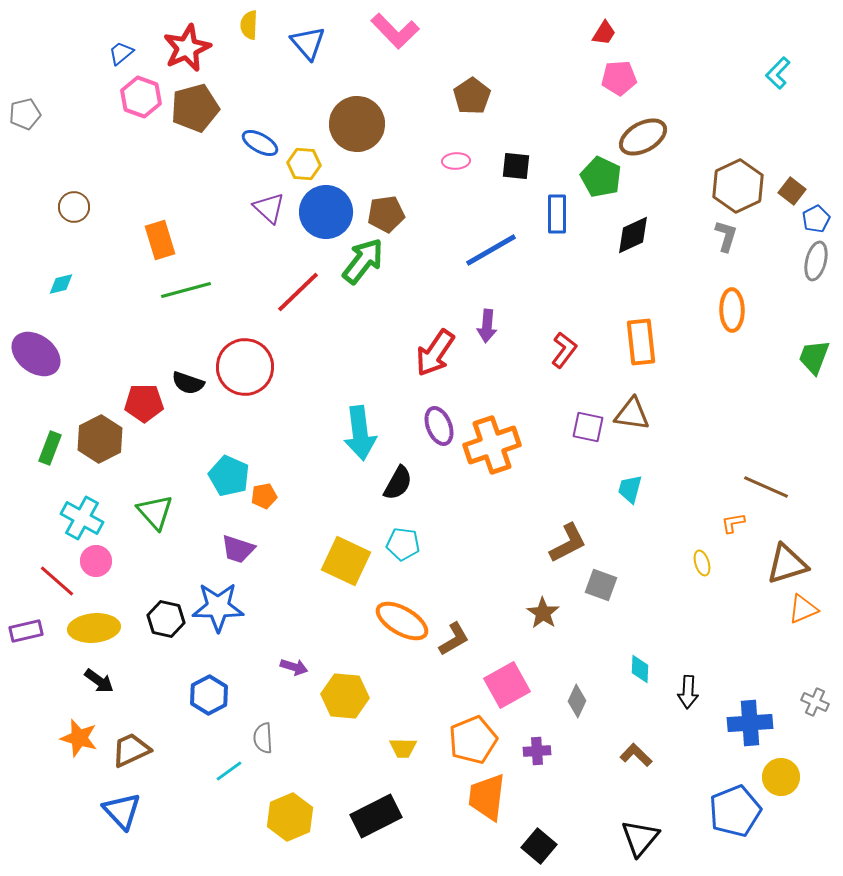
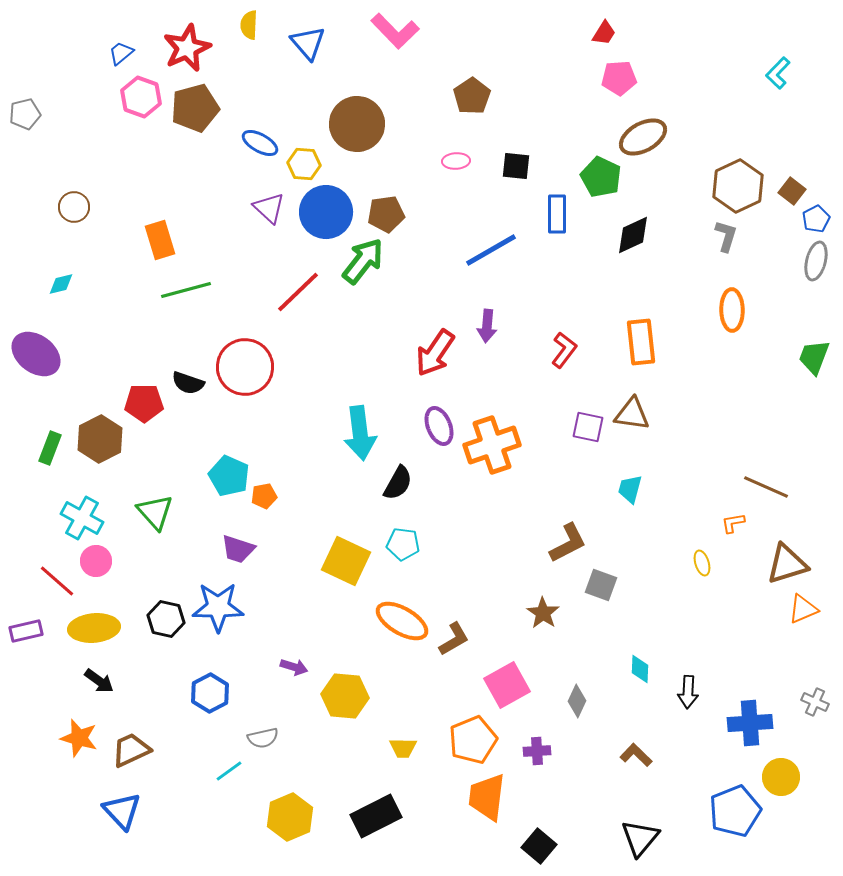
blue hexagon at (209, 695): moved 1 px right, 2 px up
gray semicircle at (263, 738): rotated 100 degrees counterclockwise
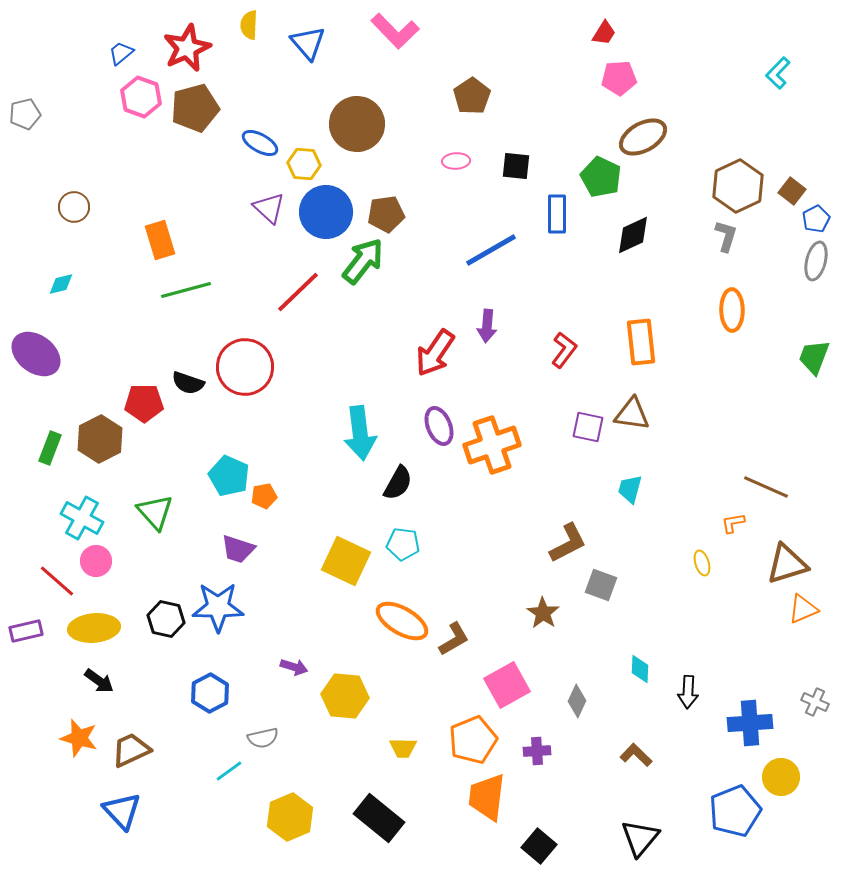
black rectangle at (376, 816): moved 3 px right, 2 px down; rotated 66 degrees clockwise
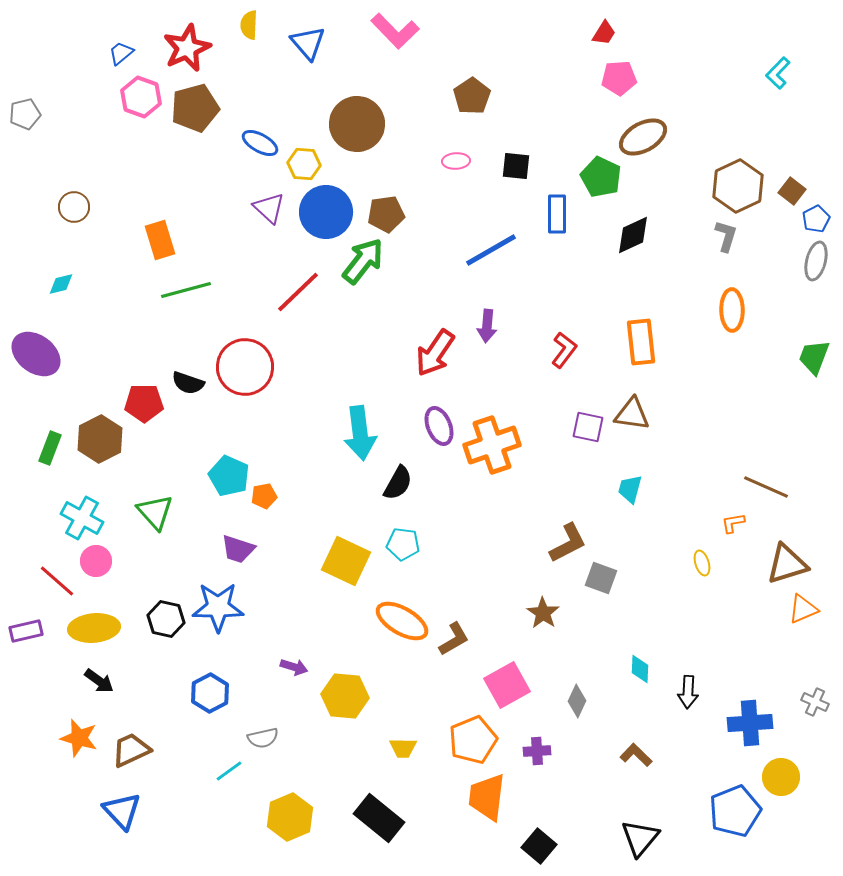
gray square at (601, 585): moved 7 px up
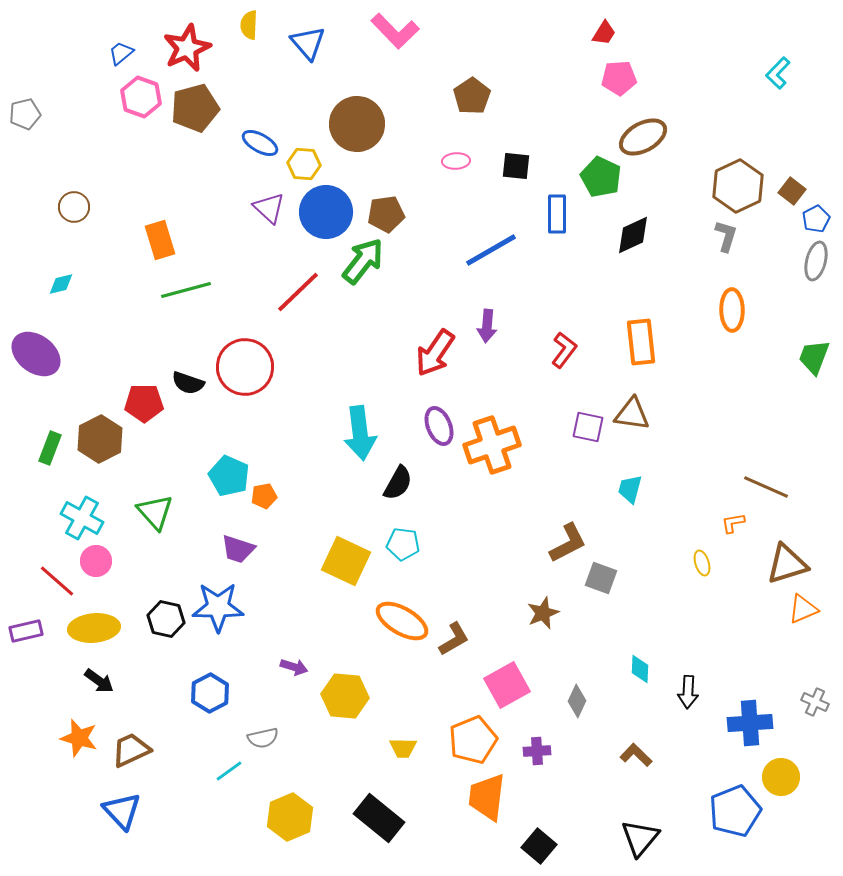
brown star at (543, 613): rotated 16 degrees clockwise
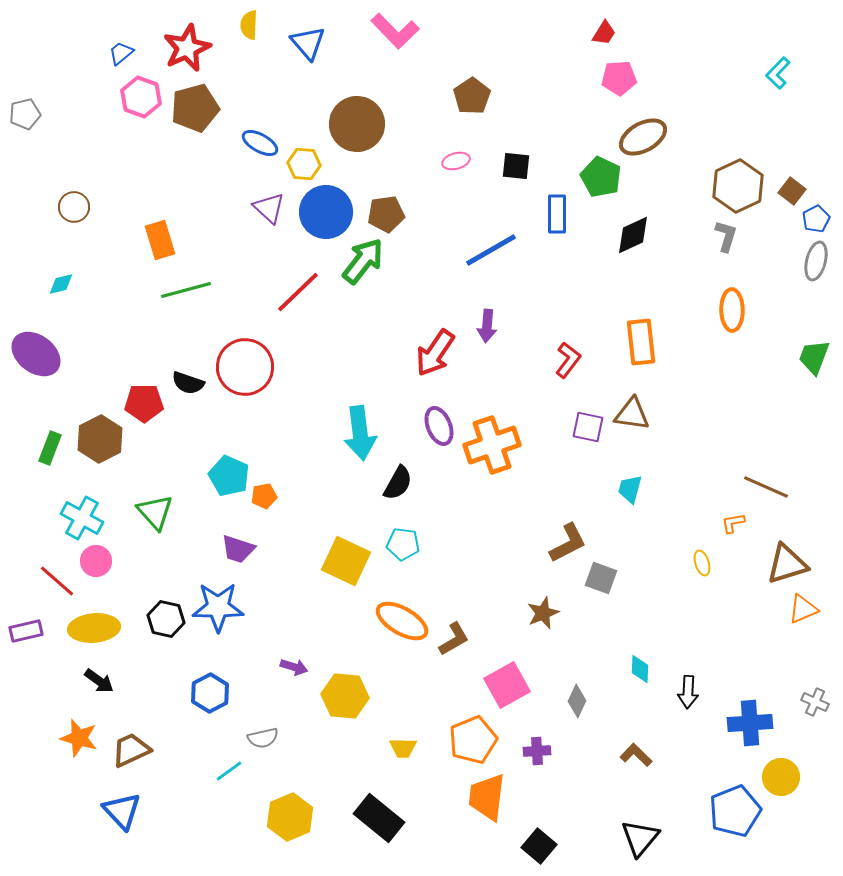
pink ellipse at (456, 161): rotated 12 degrees counterclockwise
red L-shape at (564, 350): moved 4 px right, 10 px down
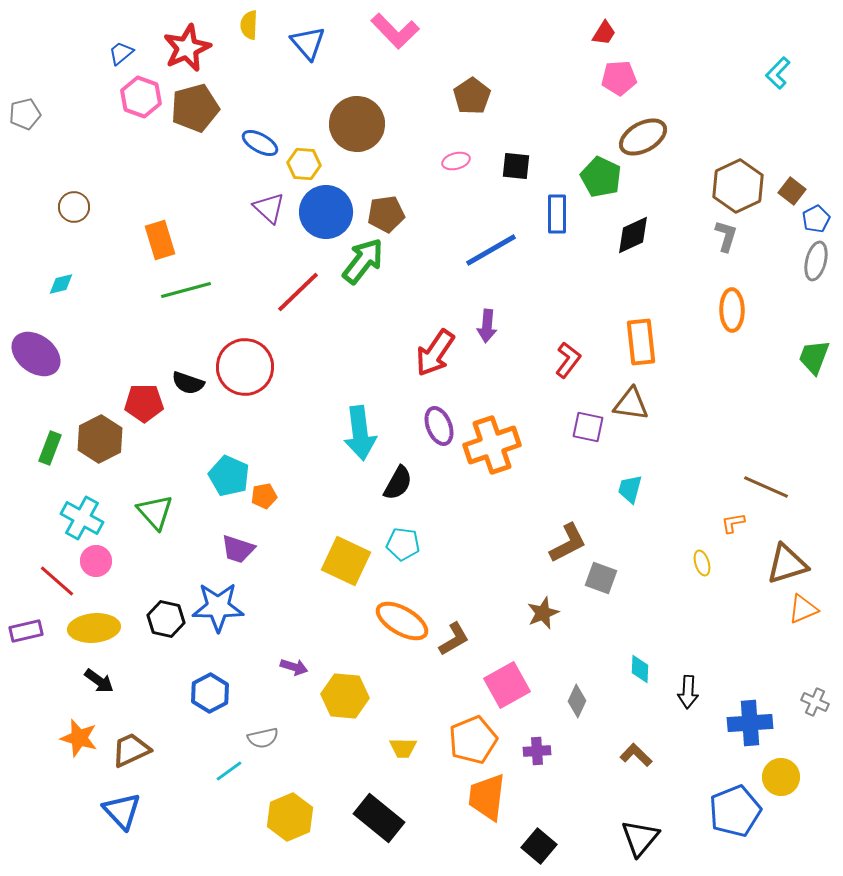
brown triangle at (632, 414): moved 1 px left, 10 px up
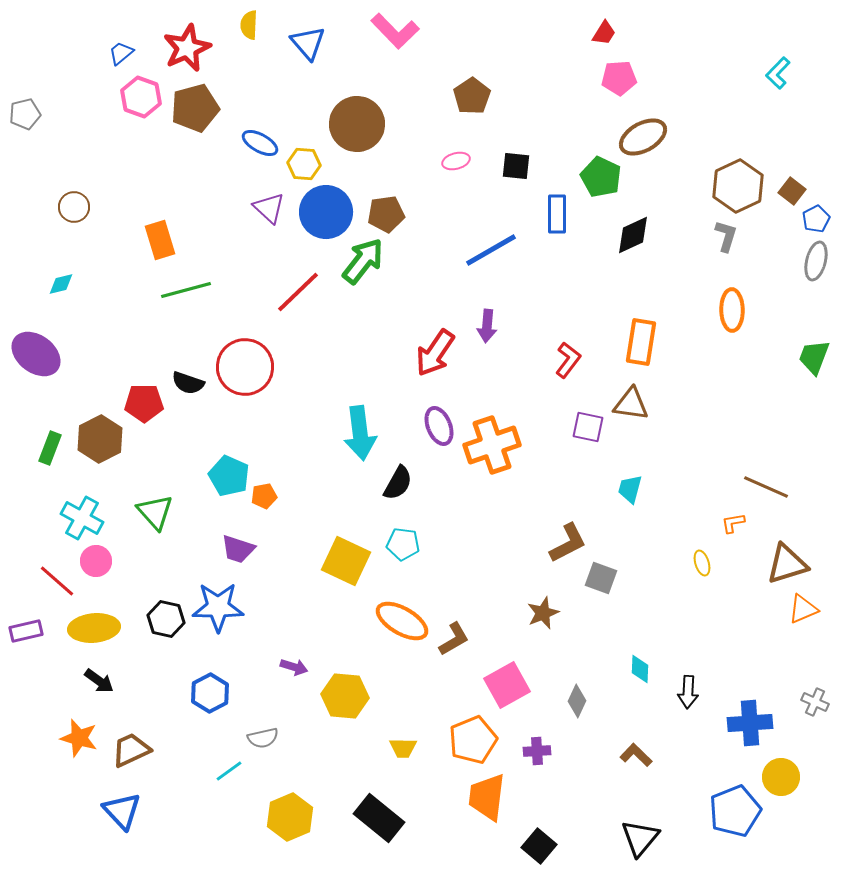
orange rectangle at (641, 342): rotated 15 degrees clockwise
